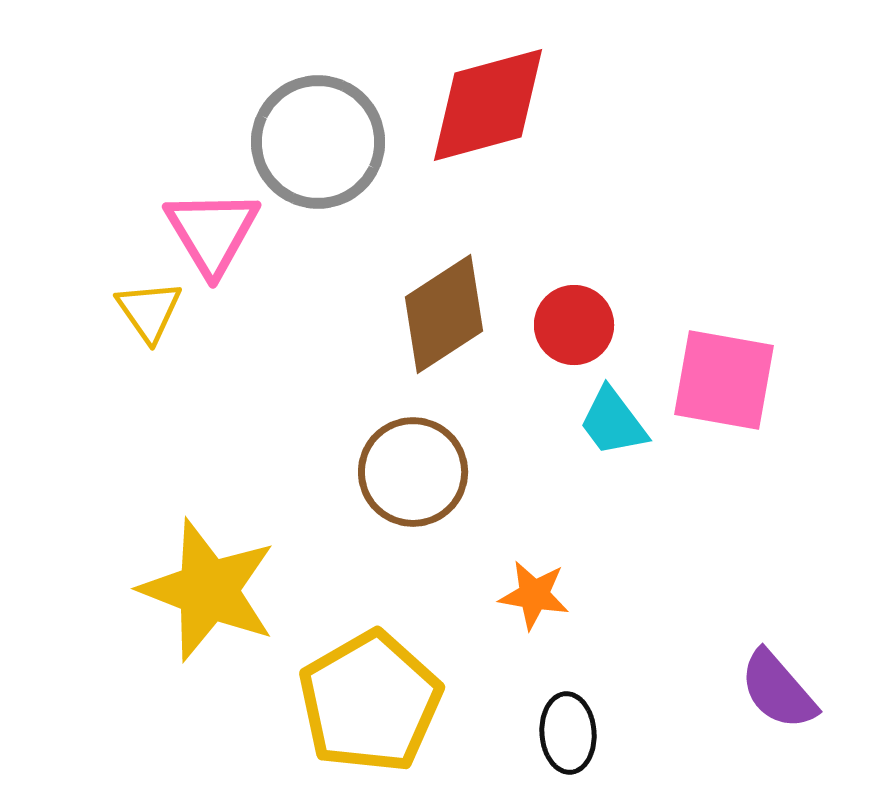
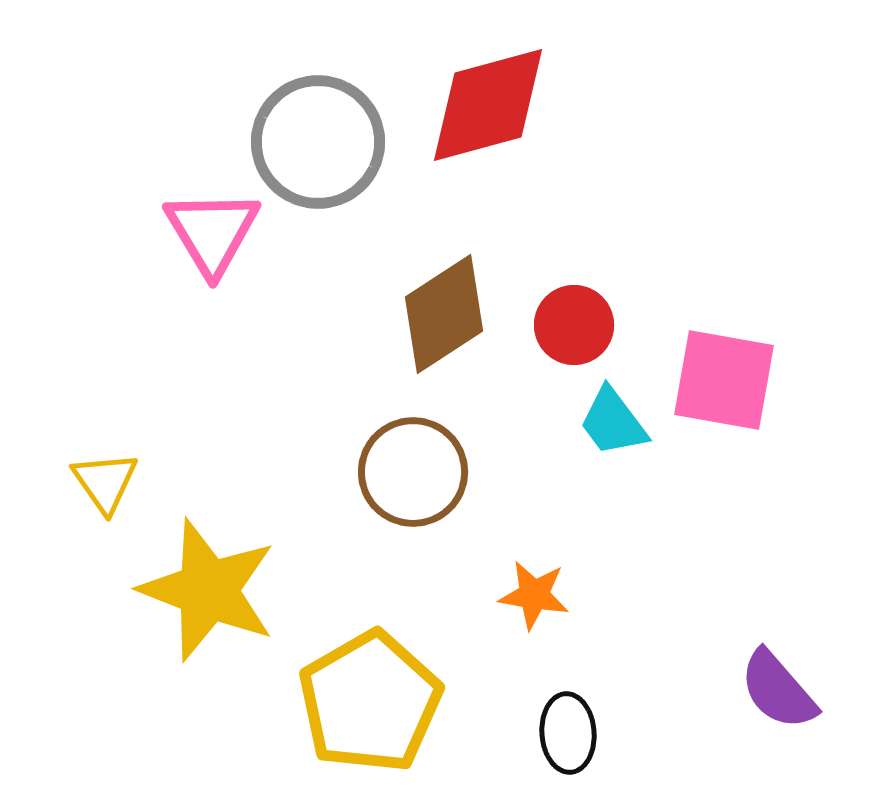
yellow triangle: moved 44 px left, 171 px down
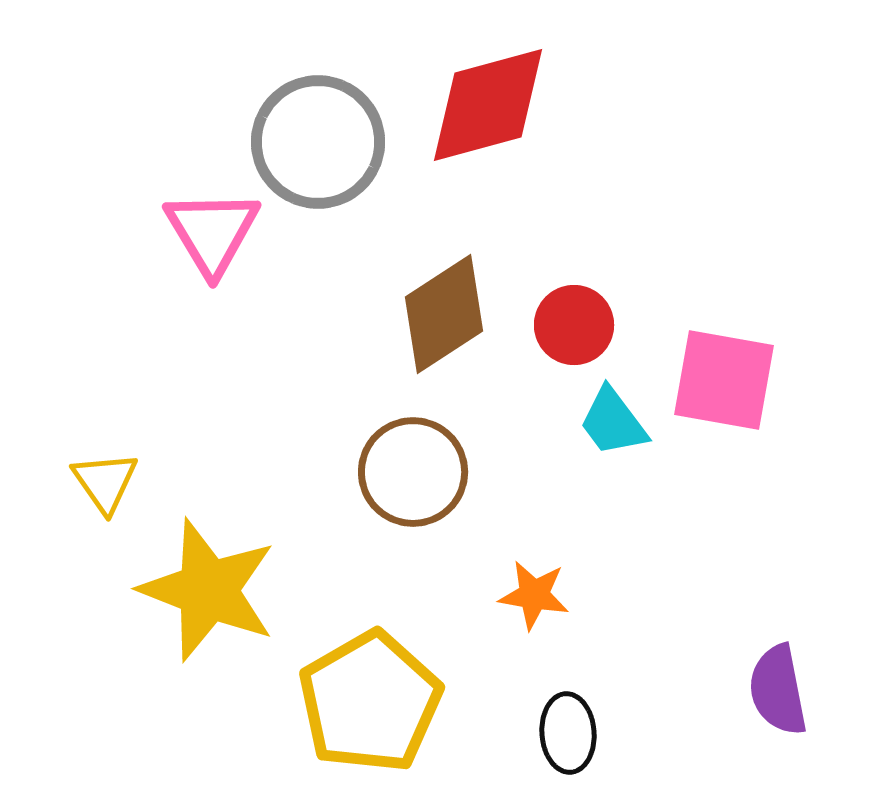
purple semicircle: rotated 30 degrees clockwise
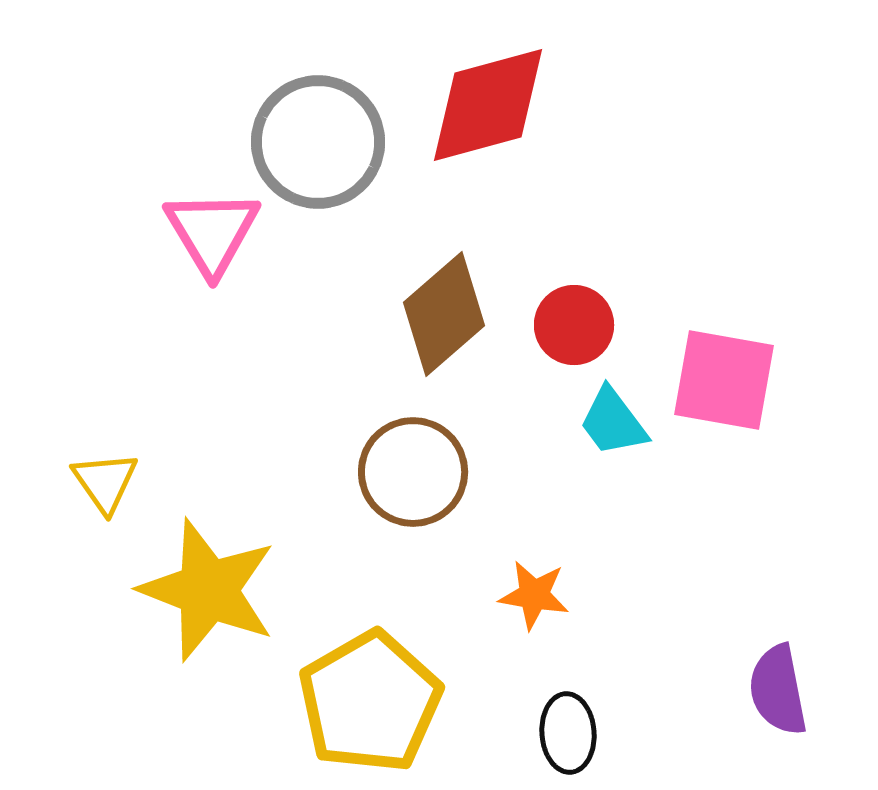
brown diamond: rotated 8 degrees counterclockwise
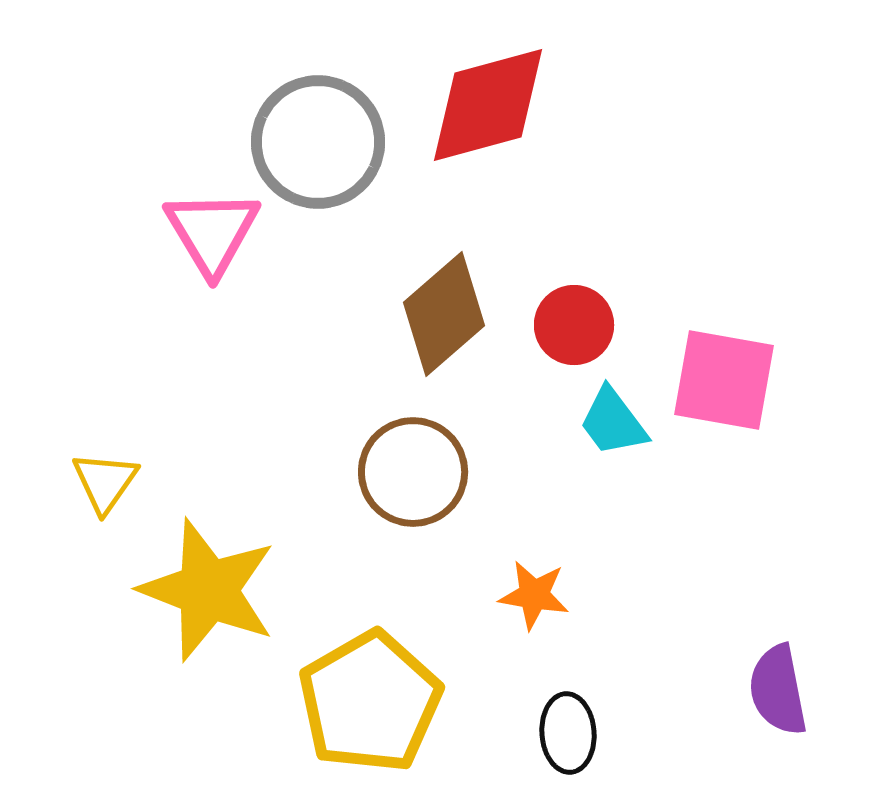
yellow triangle: rotated 10 degrees clockwise
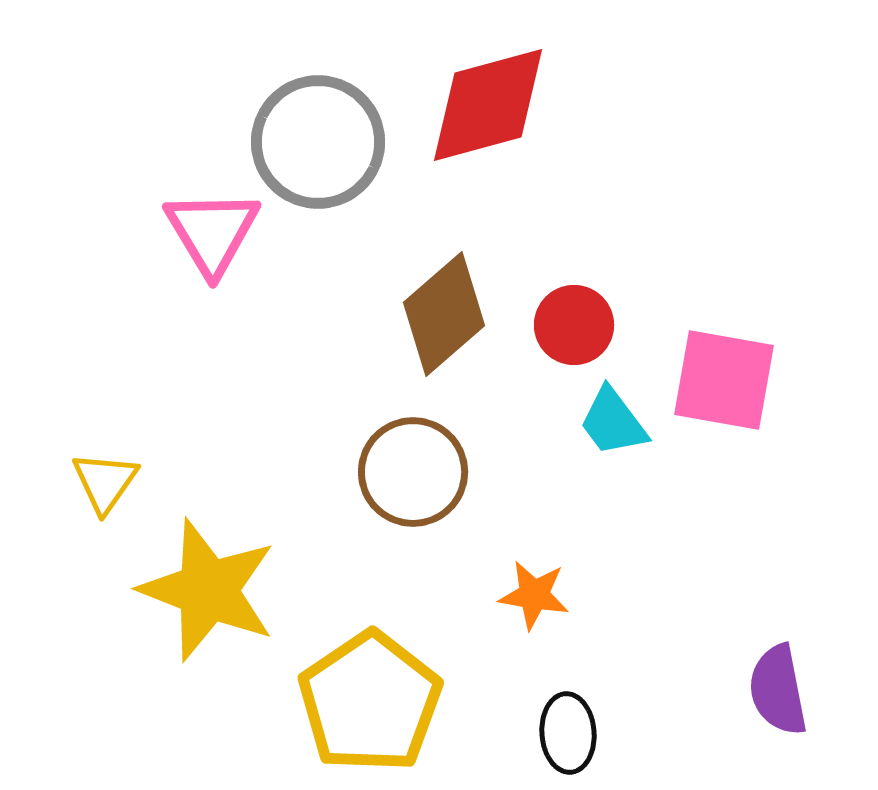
yellow pentagon: rotated 4 degrees counterclockwise
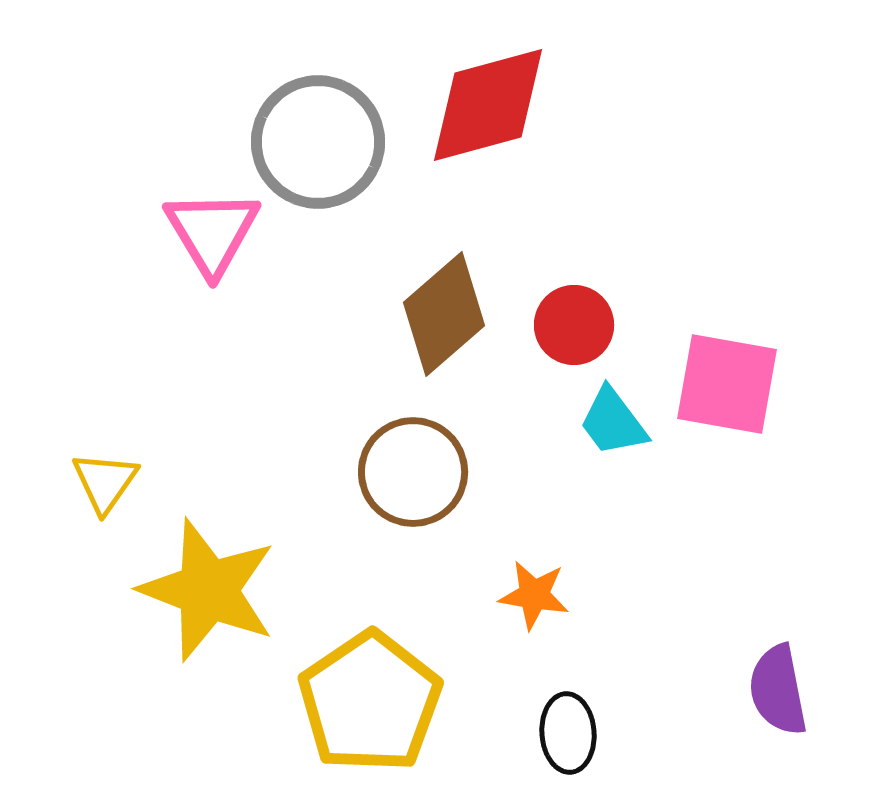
pink square: moved 3 px right, 4 px down
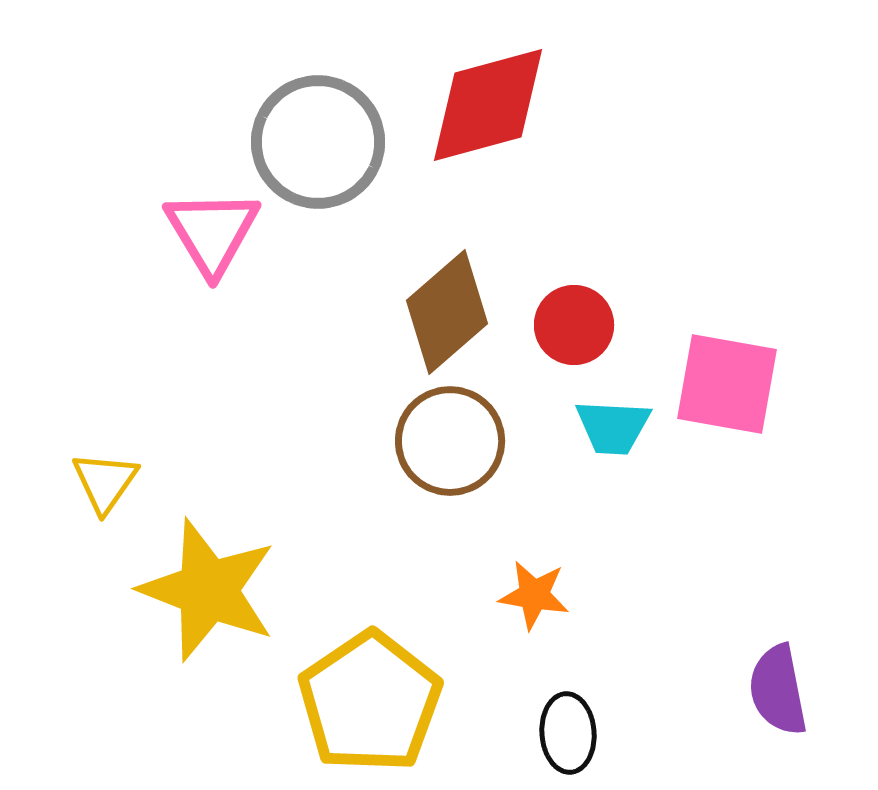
brown diamond: moved 3 px right, 2 px up
cyan trapezoid: moved 5 px down; rotated 50 degrees counterclockwise
brown circle: moved 37 px right, 31 px up
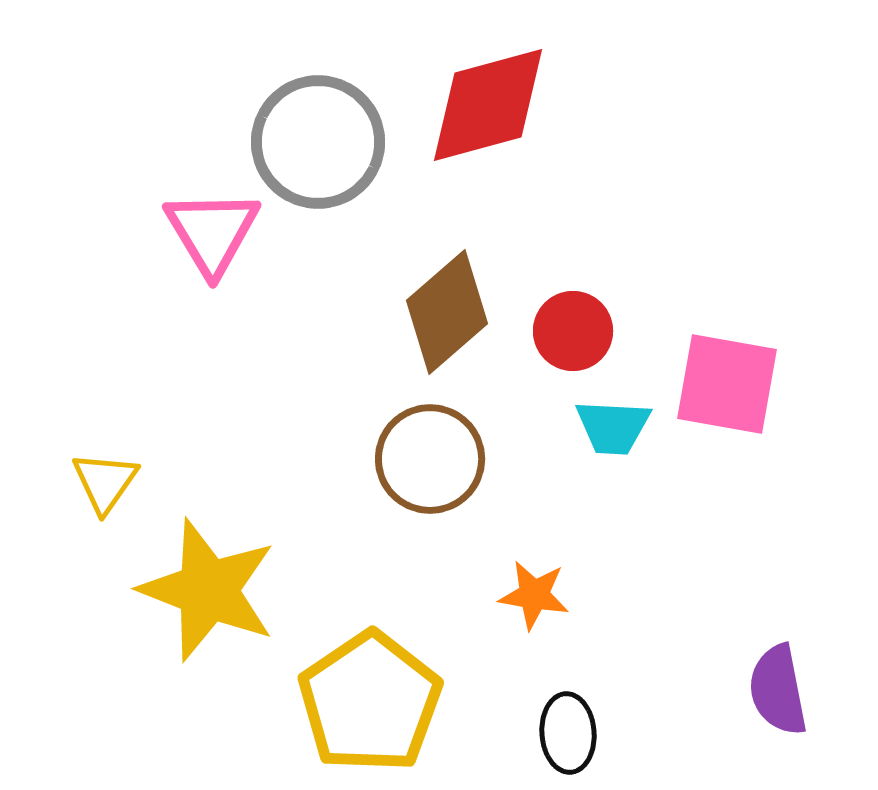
red circle: moved 1 px left, 6 px down
brown circle: moved 20 px left, 18 px down
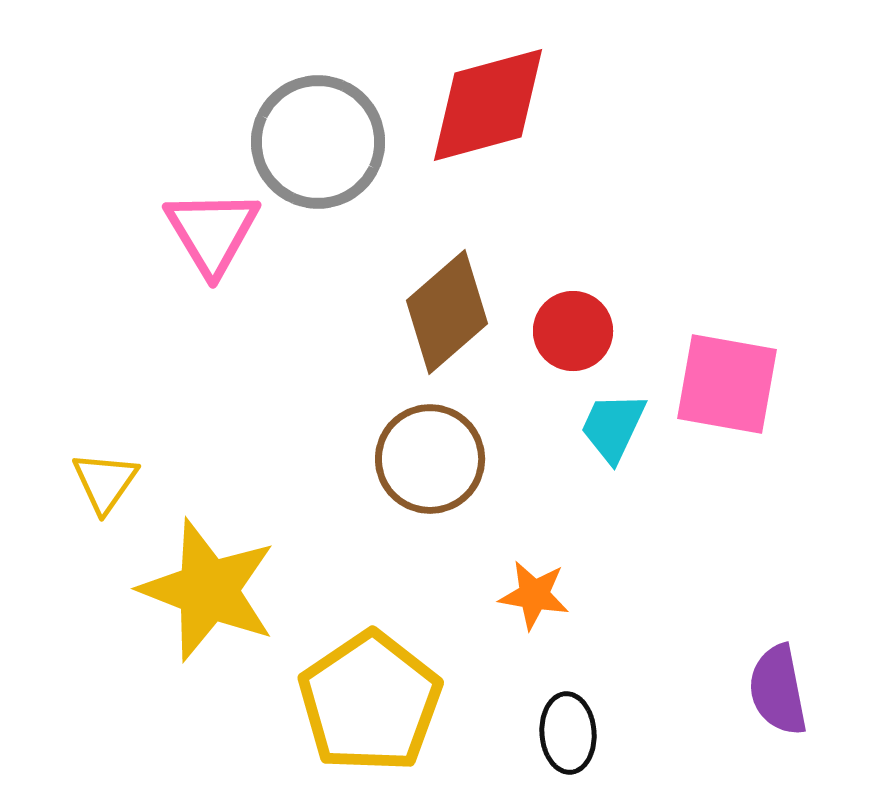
cyan trapezoid: rotated 112 degrees clockwise
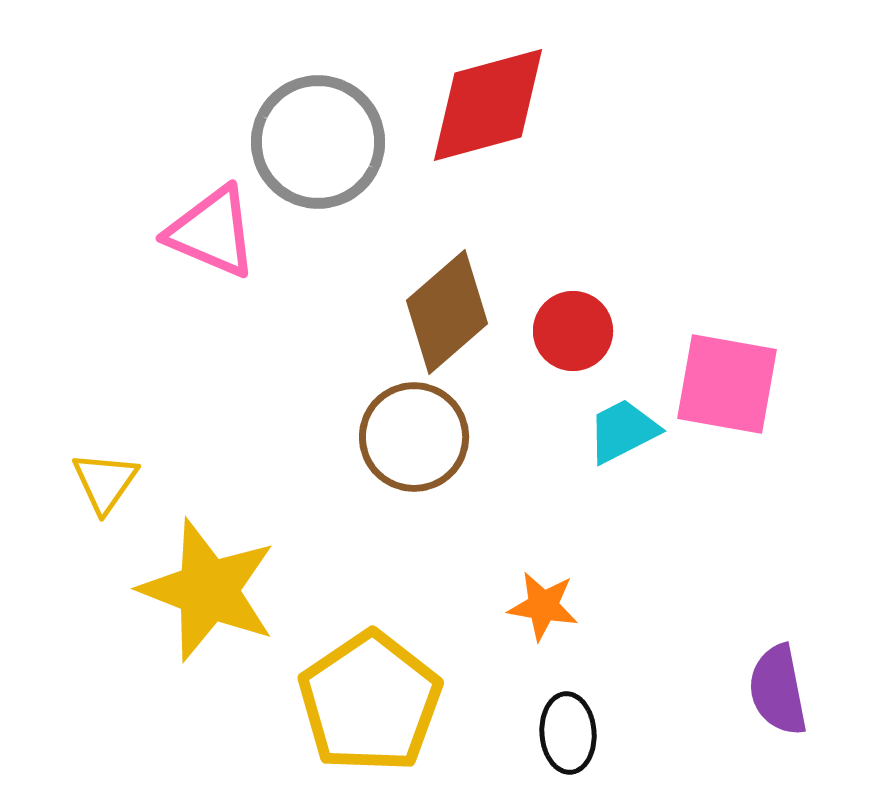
pink triangle: rotated 36 degrees counterclockwise
cyan trapezoid: moved 10 px right, 4 px down; rotated 38 degrees clockwise
brown circle: moved 16 px left, 22 px up
orange star: moved 9 px right, 11 px down
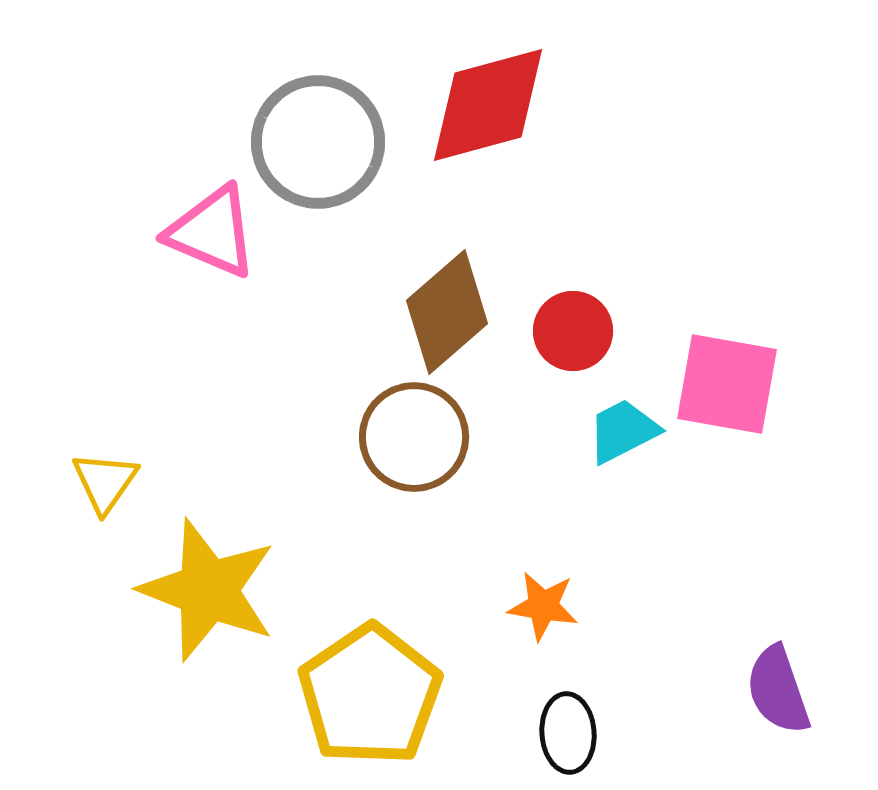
purple semicircle: rotated 8 degrees counterclockwise
yellow pentagon: moved 7 px up
